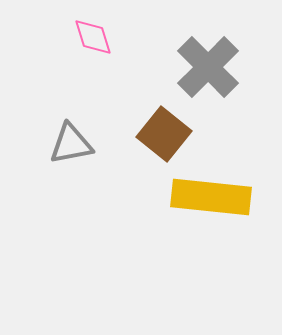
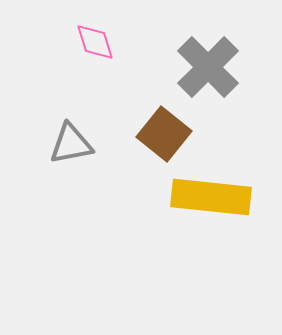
pink diamond: moved 2 px right, 5 px down
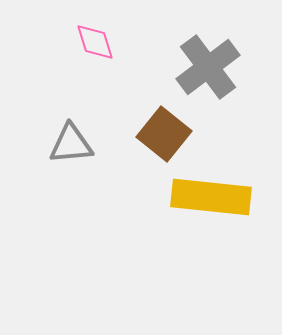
gray cross: rotated 8 degrees clockwise
gray triangle: rotated 6 degrees clockwise
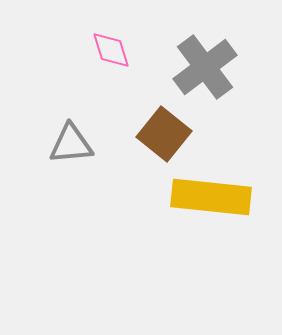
pink diamond: moved 16 px right, 8 px down
gray cross: moved 3 px left
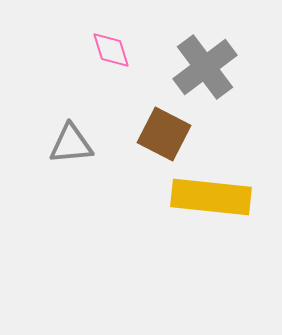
brown square: rotated 12 degrees counterclockwise
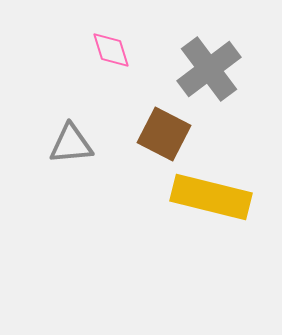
gray cross: moved 4 px right, 2 px down
yellow rectangle: rotated 8 degrees clockwise
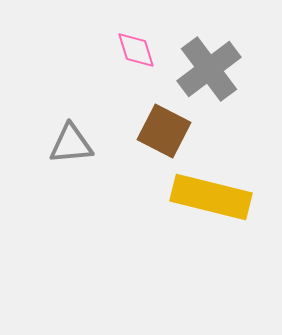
pink diamond: moved 25 px right
brown square: moved 3 px up
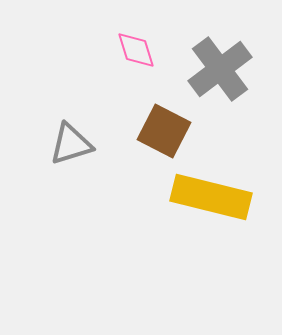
gray cross: moved 11 px right
gray triangle: rotated 12 degrees counterclockwise
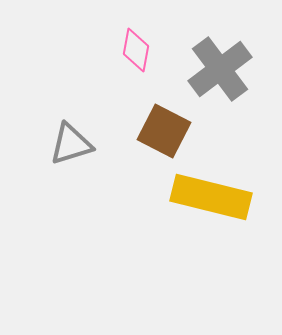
pink diamond: rotated 27 degrees clockwise
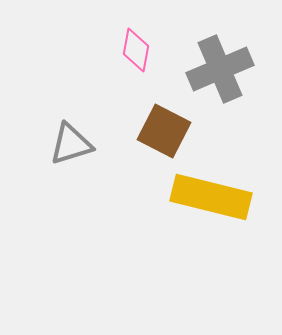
gray cross: rotated 14 degrees clockwise
